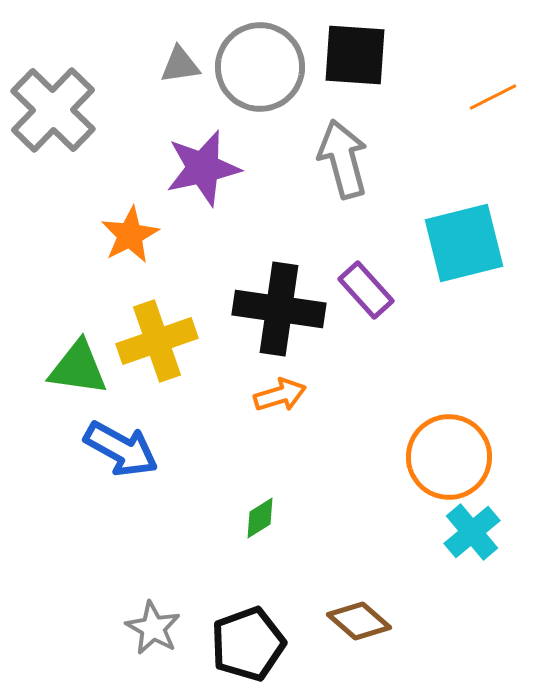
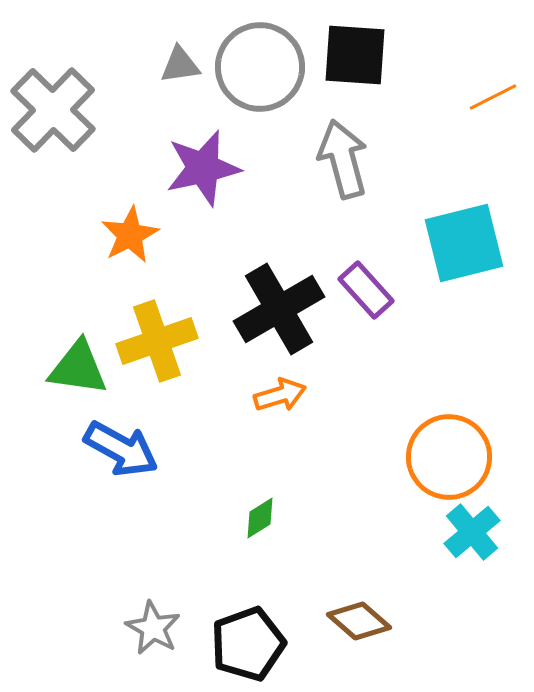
black cross: rotated 38 degrees counterclockwise
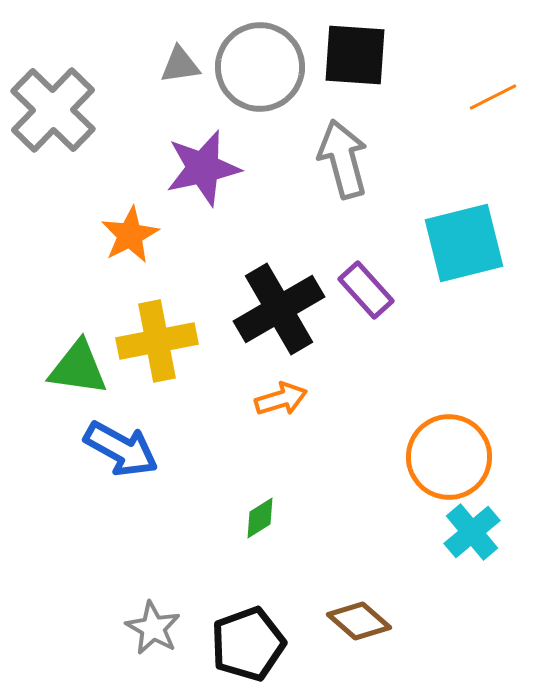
yellow cross: rotated 8 degrees clockwise
orange arrow: moved 1 px right, 4 px down
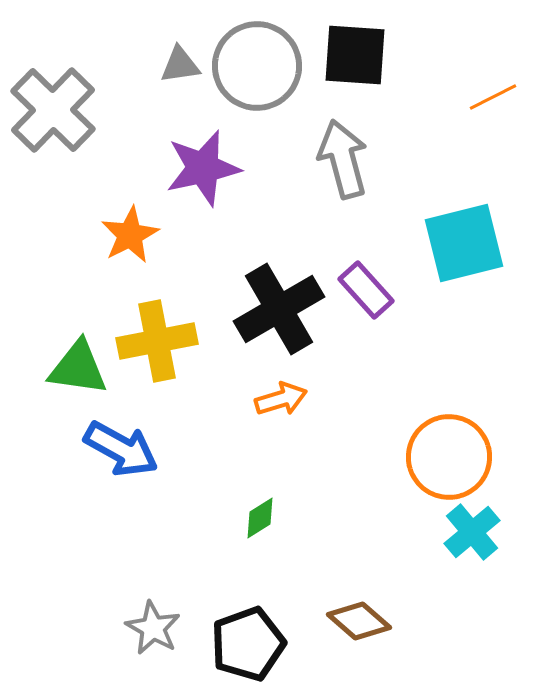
gray circle: moved 3 px left, 1 px up
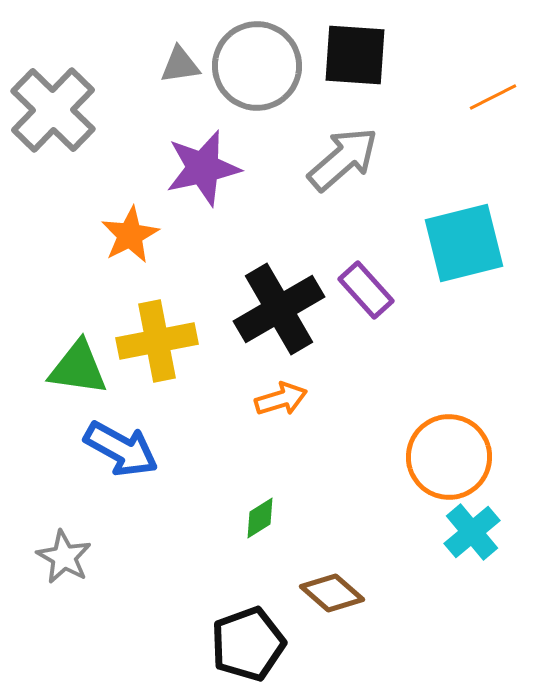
gray arrow: rotated 64 degrees clockwise
brown diamond: moved 27 px left, 28 px up
gray star: moved 89 px left, 71 px up
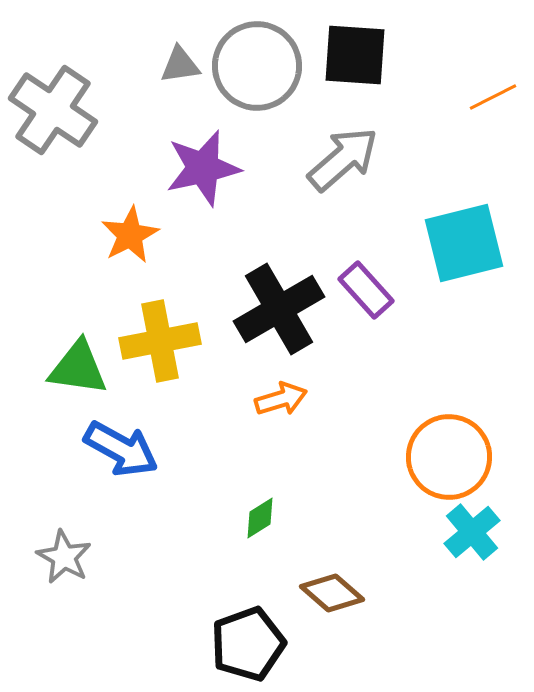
gray cross: rotated 10 degrees counterclockwise
yellow cross: moved 3 px right
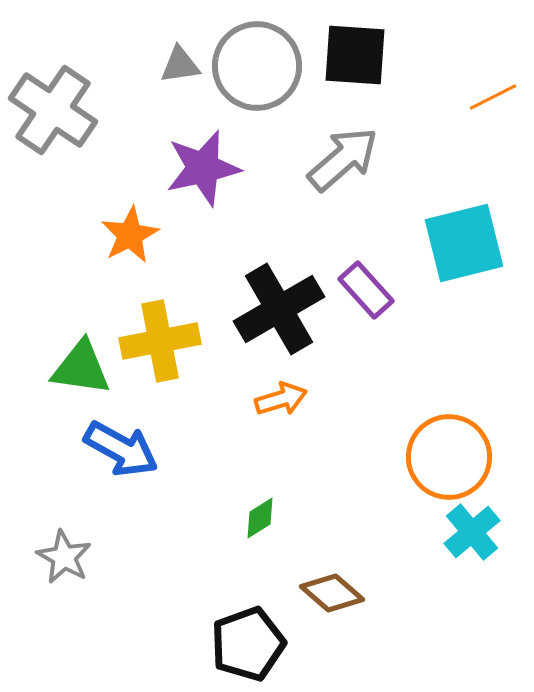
green triangle: moved 3 px right
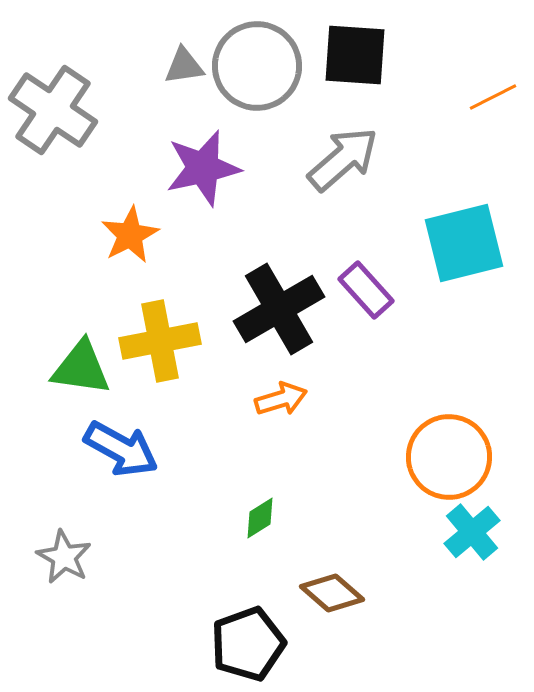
gray triangle: moved 4 px right, 1 px down
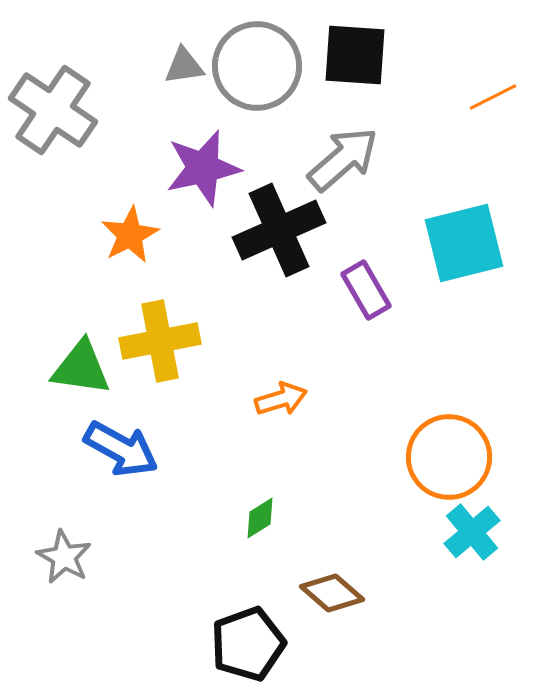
purple rectangle: rotated 12 degrees clockwise
black cross: moved 79 px up; rotated 6 degrees clockwise
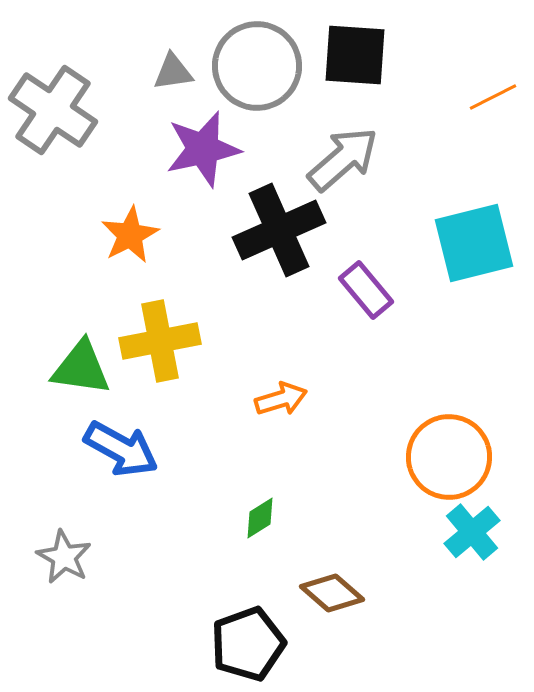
gray triangle: moved 11 px left, 6 px down
purple star: moved 19 px up
cyan square: moved 10 px right
purple rectangle: rotated 10 degrees counterclockwise
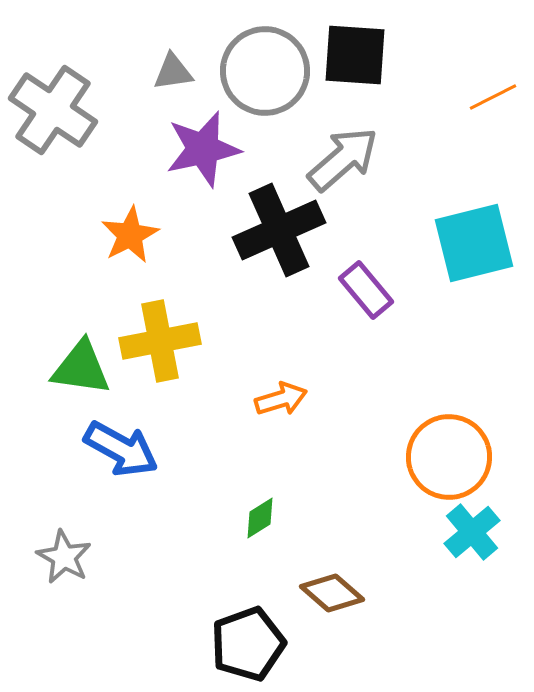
gray circle: moved 8 px right, 5 px down
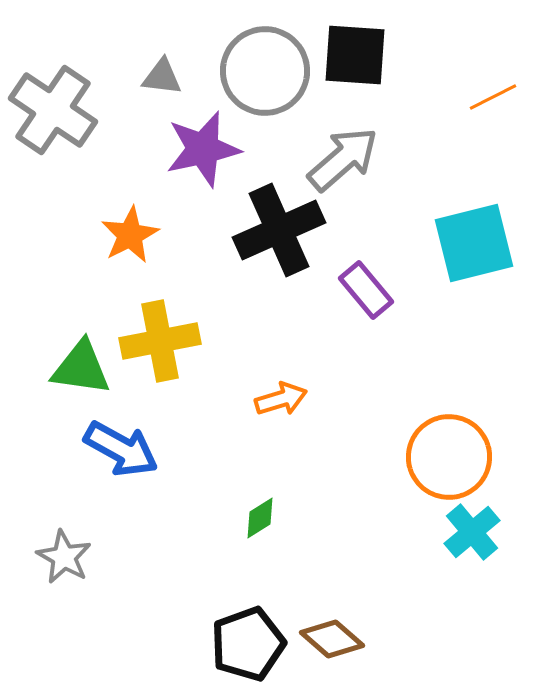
gray triangle: moved 11 px left, 5 px down; rotated 15 degrees clockwise
brown diamond: moved 46 px down
